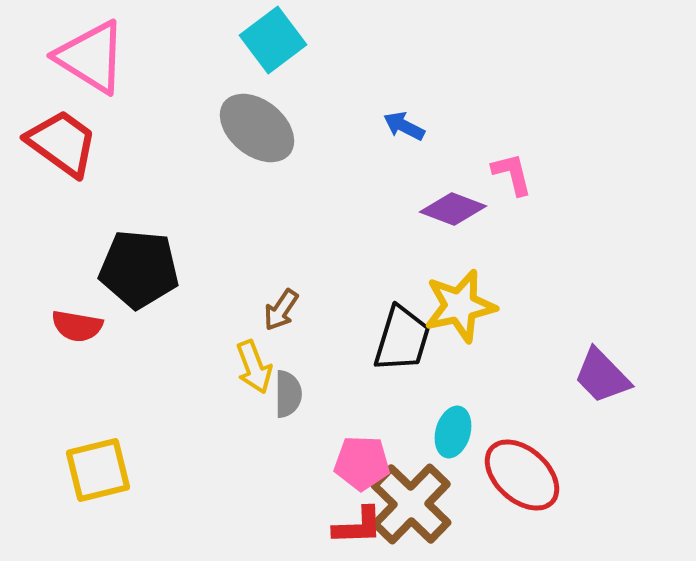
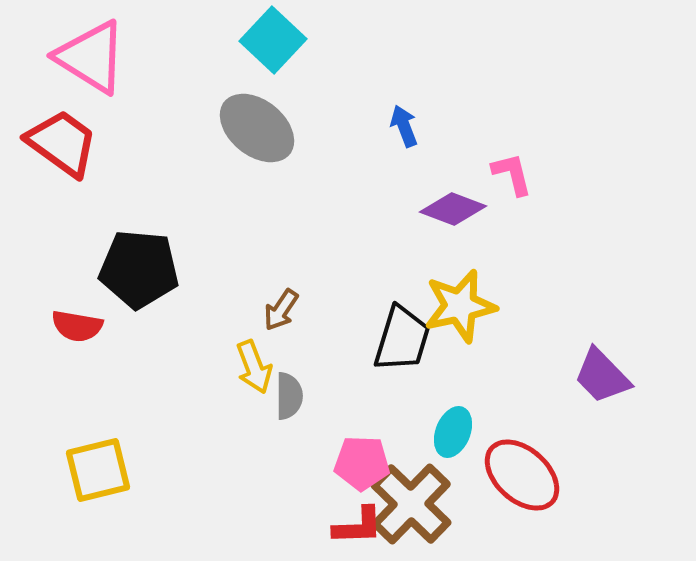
cyan square: rotated 10 degrees counterclockwise
blue arrow: rotated 42 degrees clockwise
gray semicircle: moved 1 px right, 2 px down
cyan ellipse: rotated 6 degrees clockwise
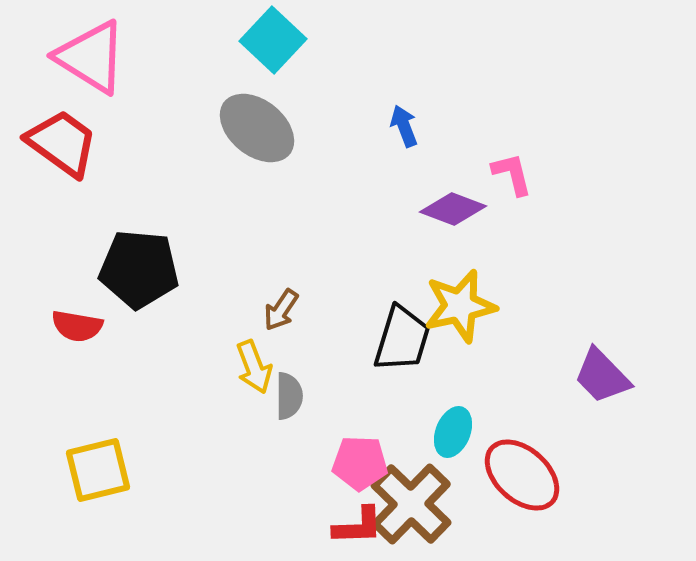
pink pentagon: moved 2 px left
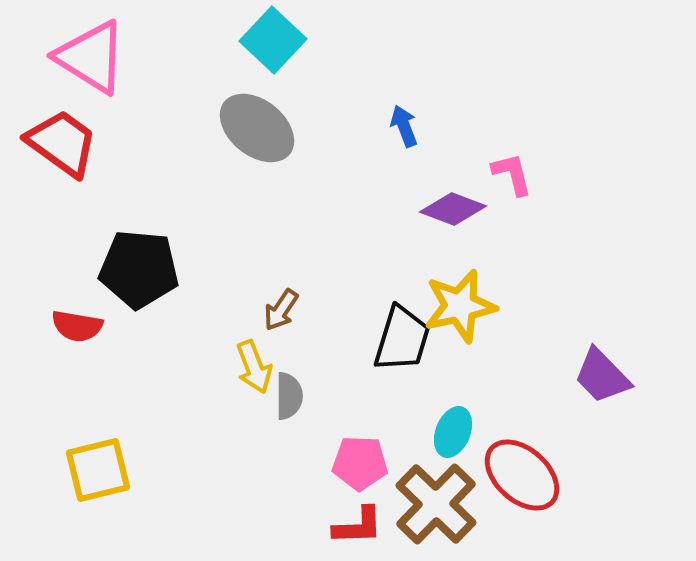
brown cross: moved 25 px right
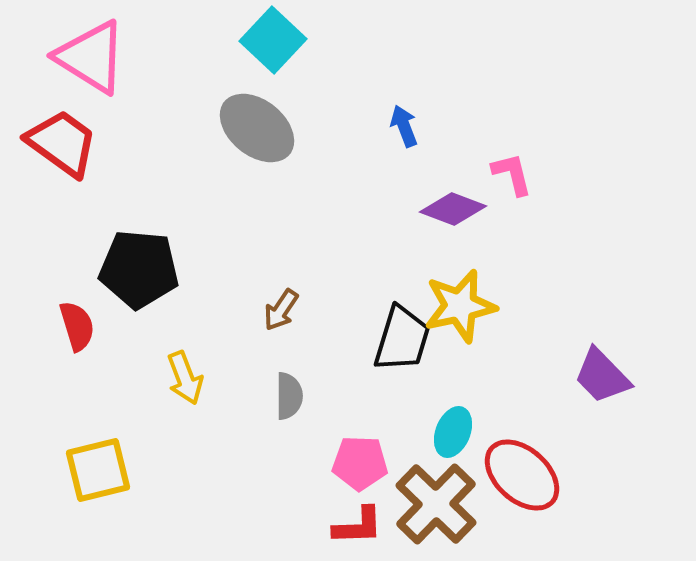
red semicircle: rotated 117 degrees counterclockwise
yellow arrow: moved 69 px left, 11 px down
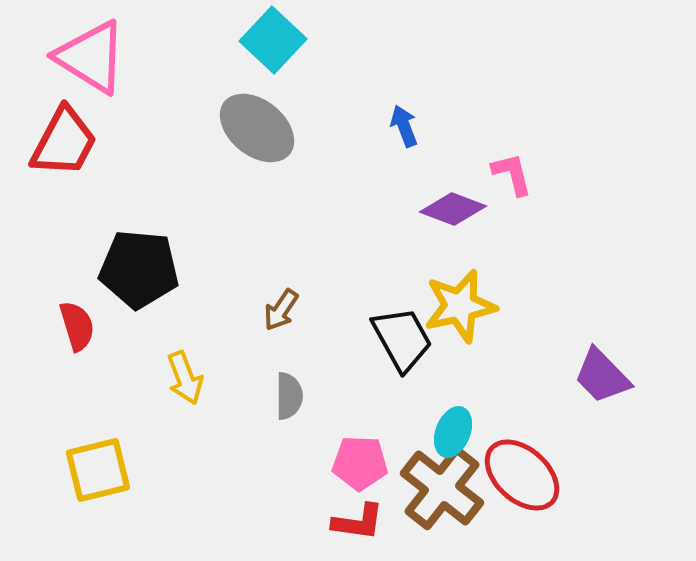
red trapezoid: moved 2 px right, 1 px up; rotated 82 degrees clockwise
black trapezoid: rotated 46 degrees counterclockwise
brown cross: moved 6 px right, 16 px up; rotated 6 degrees counterclockwise
red L-shape: moved 4 px up; rotated 10 degrees clockwise
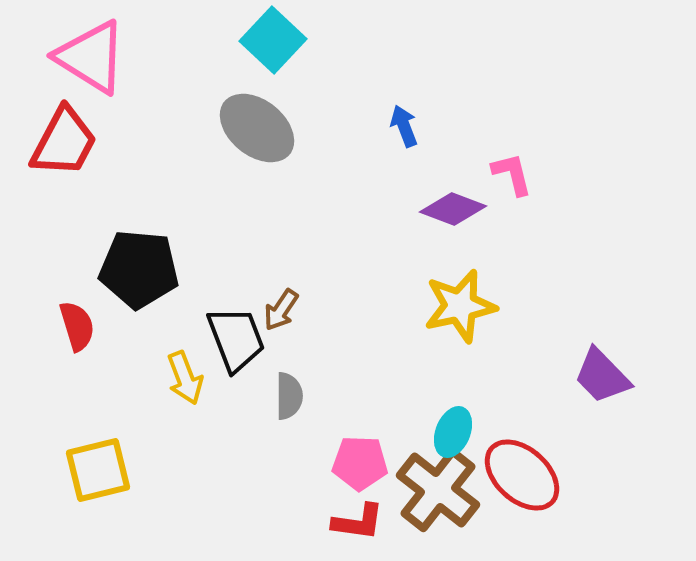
black trapezoid: moved 166 px left; rotated 8 degrees clockwise
brown cross: moved 4 px left, 2 px down
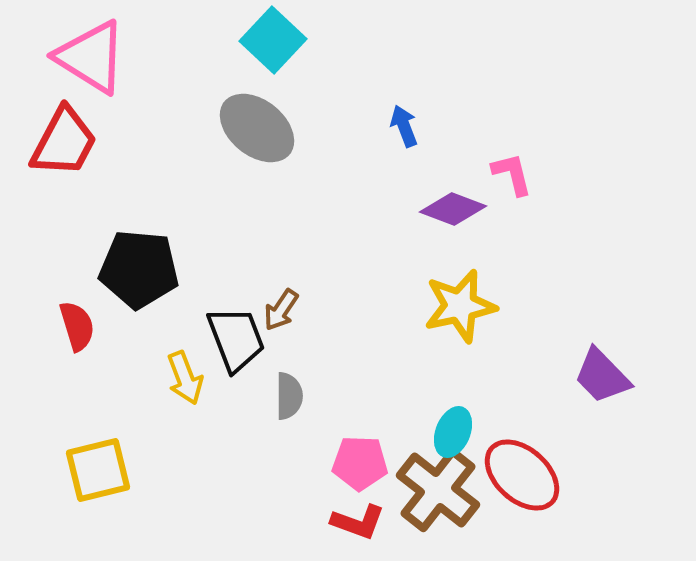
red L-shape: rotated 12 degrees clockwise
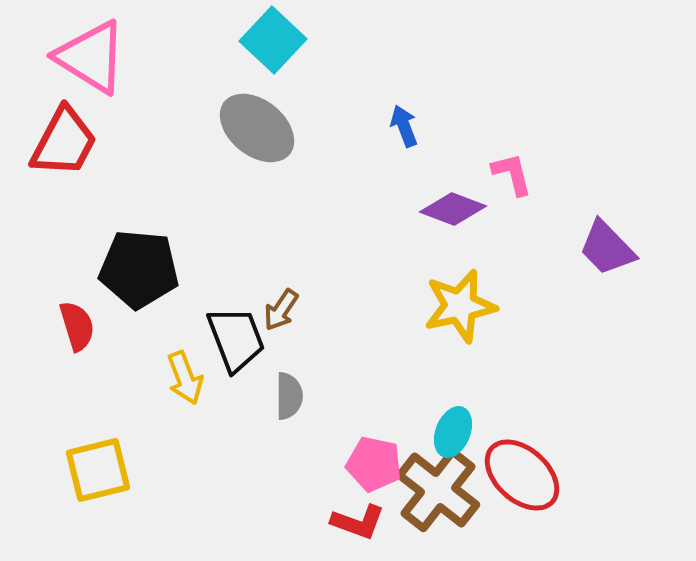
purple trapezoid: moved 5 px right, 128 px up
pink pentagon: moved 14 px right, 1 px down; rotated 10 degrees clockwise
